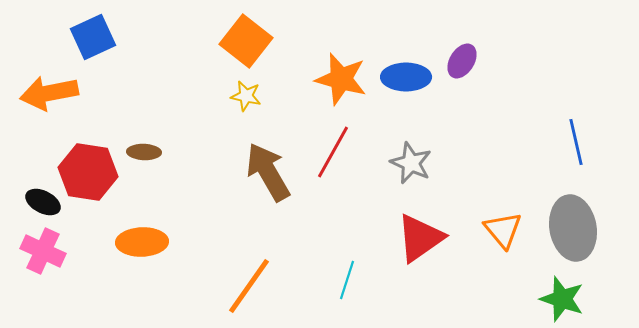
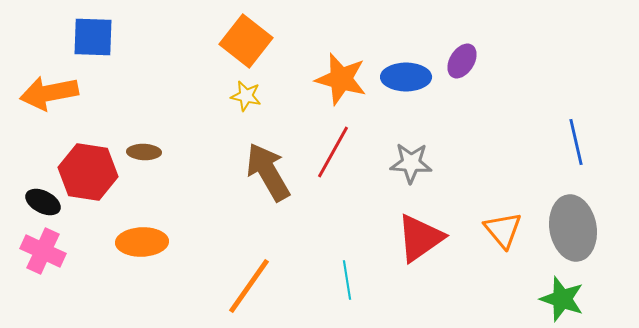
blue square: rotated 27 degrees clockwise
gray star: rotated 21 degrees counterclockwise
cyan line: rotated 27 degrees counterclockwise
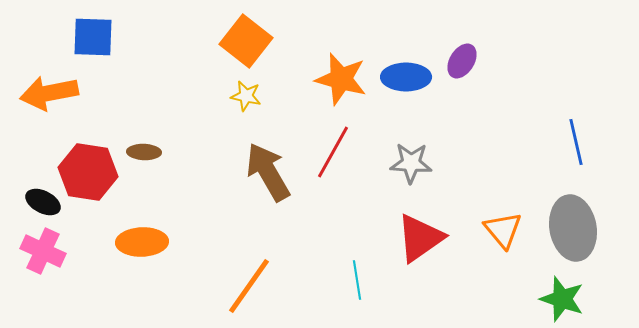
cyan line: moved 10 px right
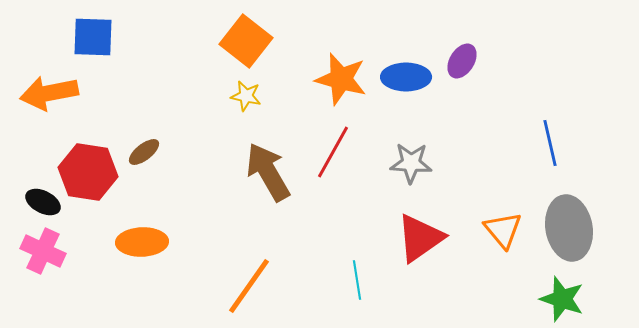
blue line: moved 26 px left, 1 px down
brown ellipse: rotated 40 degrees counterclockwise
gray ellipse: moved 4 px left
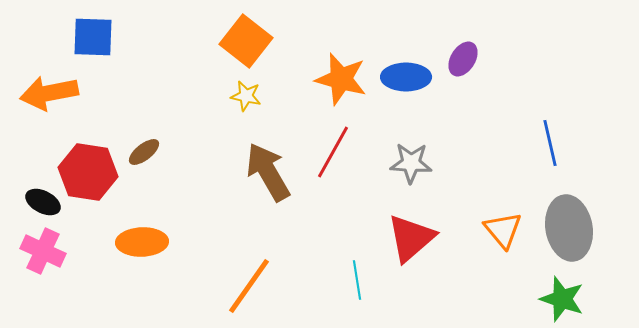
purple ellipse: moved 1 px right, 2 px up
red triangle: moved 9 px left; rotated 6 degrees counterclockwise
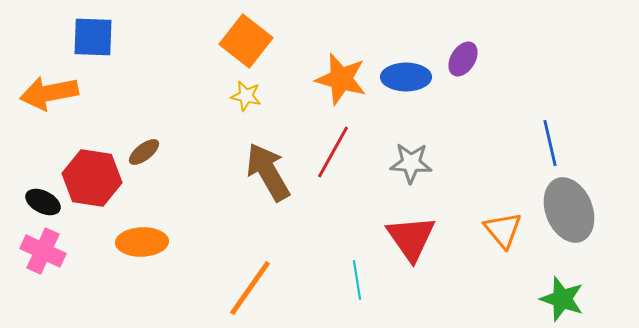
red hexagon: moved 4 px right, 6 px down
gray ellipse: moved 18 px up; rotated 12 degrees counterclockwise
red triangle: rotated 24 degrees counterclockwise
orange line: moved 1 px right, 2 px down
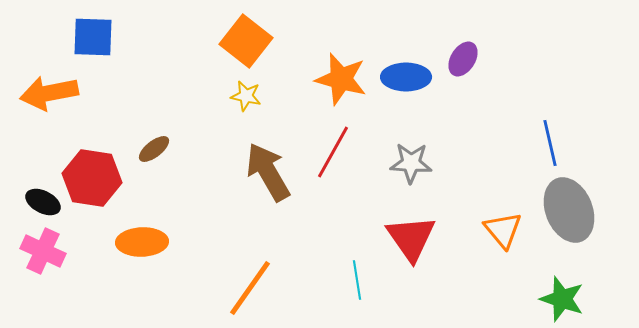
brown ellipse: moved 10 px right, 3 px up
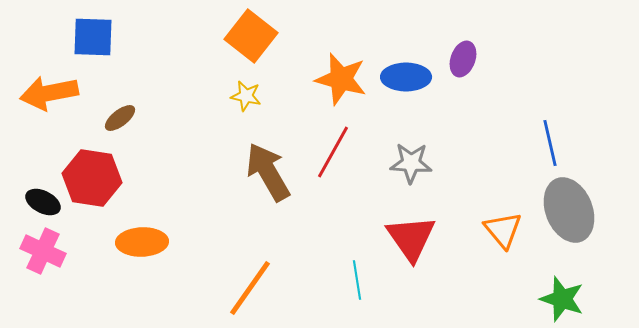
orange square: moved 5 px right, 5 px up
purple ellipse: rotated 12 degrees counterclockwise
brown ellipse: moved 34 px left, 31 px up
